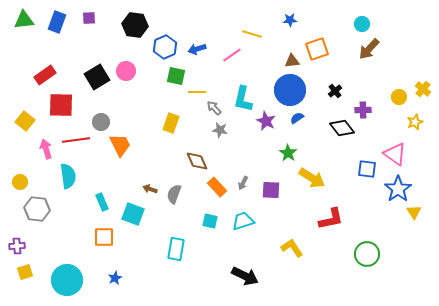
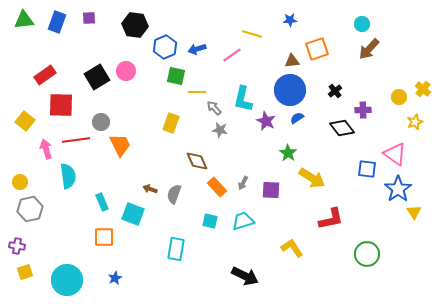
gray hexagon at (37, 209): moved 7 px left; rotated 20 degrees counterclockwise
purple cross at (17, 246): rotated 14 degrees clockwise
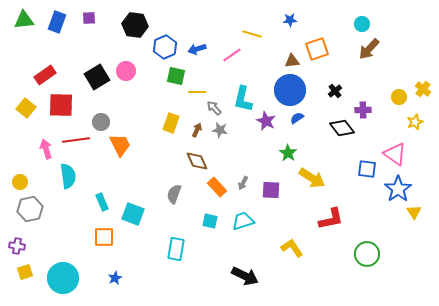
yellow square at (25, 121): moved 1 px right, 13 px up
brown arrow at (150, 189): moved 47 px right, 59 px up; rotated 96 degrees clockwise
cyan circle at (67, 280): moved 4 px left, 2 px up
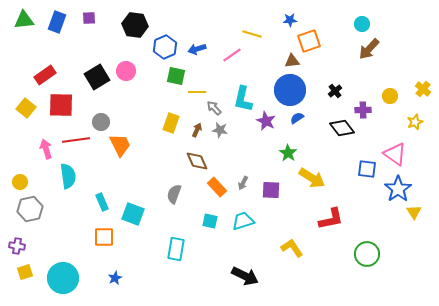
orange square at (317, 49): moved 8 px left, 8 px up
yellow circle at (399, 97): moved 9 px left, 1 px up
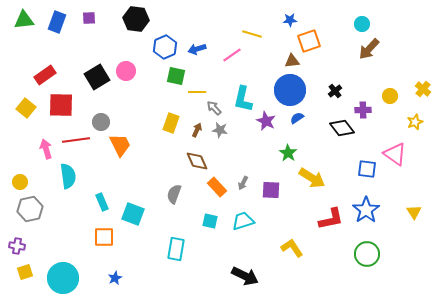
black hexagon at (135, 25): moved 1 px right, 6 px up
blue star at (398, 189): moved 32 px left, 21 px down
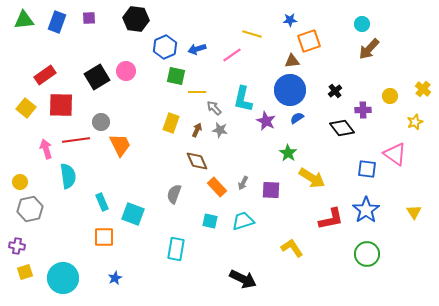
black arrow at (245, 276): moved 2 px left, 3 px down
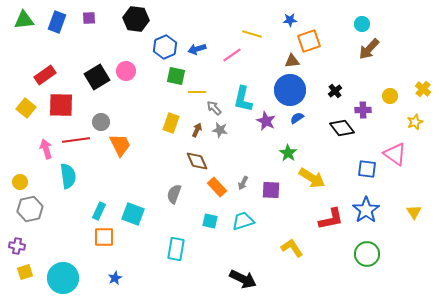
cyan rectangle at (102, 202): moved 3 px left, 9 px down; rotated 48 degrees clockwise
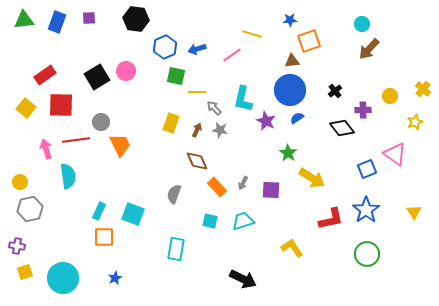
blue square at (367, 169): rotated 30 degrees counterclockwise
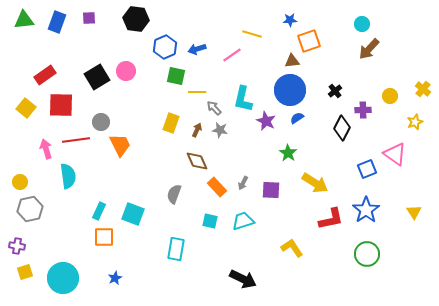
black diamond at (342, 128): rotated 65 degrees clockwise
yellow arrow at (312, 178): moved 3 px right, 5 px down
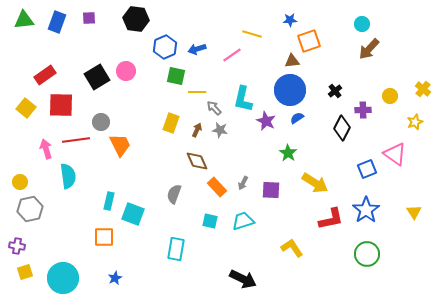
cyan rectangle at (99, 211): moved 10 px right, 10 px up; rotated 12 degrees counterclockwise
